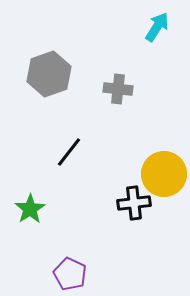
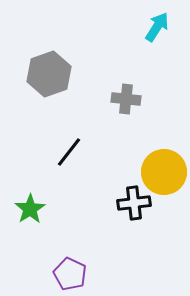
gray cross: moved 8 px right, 10 px down
yellow circle: moved 2 px up
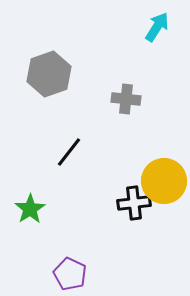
yellow circle: moved 9 px down
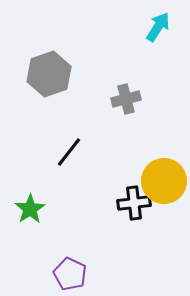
cyan arrow: moved 1 px right
gray cross: rotated 20 degrees counterclockwise
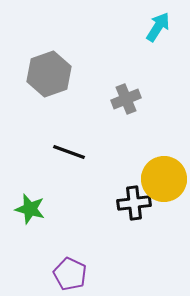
gray cross: rotated 8 degrees counterclockwise
black line: rotated 72 degrees clockwise
yellow circle: moved 2 px up
green star: rotated 24 degrees counterclockwise
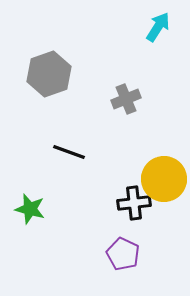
purple pentagon: moved 53 px right, 20 px up
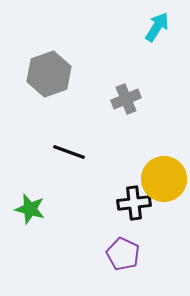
cyan arrow: moved 1 px left
